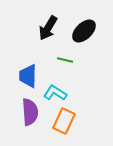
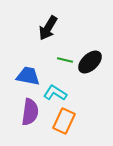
black ellipse: moved 6 px right, 31 px down
blue trapezoid: rotated 100 degrees clockwise
purple semicircle: rotated 12 degrees clockwise
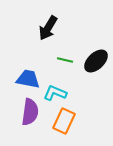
black ellipse: moved 6 px right, 1 px up
blue trapezoid: moved 3 px down
cyan L-shape: rotated 10 degrees counterclockwise
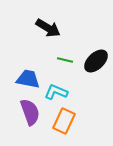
black arrow: rotated 90 degrees counterclockwise
cyan L-shape: moved 1 px right, 1 px up
purple semicircle: rotated 28 degrees counterclockwise
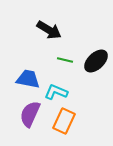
black arrow: moved 1 px right, 2 px down
purple semicircle: moved 2 px down; rotated 136 degrees counterclockwise
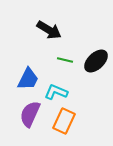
blue trapezoid: rotated 105 degrees clockwise
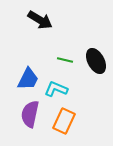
black arrow: moved 9 px left, 10 px up
black ellipse: rotated 75 degrees counterclockwise
cyan L-shape: moved 3 px up
purple semicircle: rotated 12 degrees counterclockwise
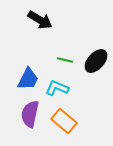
black ellipse: rotated 70 degrees clockwise
cyan L-shape: moved 1 px right, 1 px up
orange rectangle: rotated 75 degrees counterclockwise
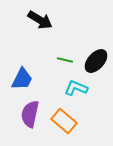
blue trapezoid: moved 6 px left
cyan L-shape: moved 19 px right
